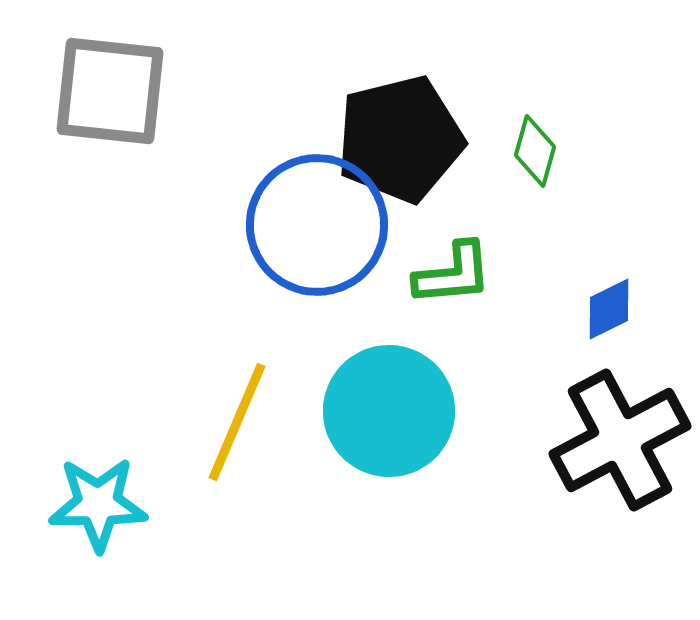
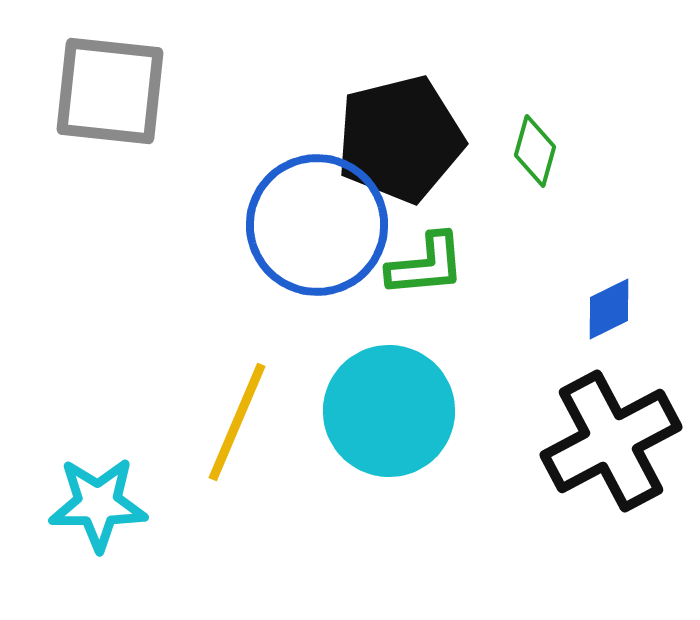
green L-shape: moved 27 px left, 9 px up
black cross: moved 9 px left, 1 px down
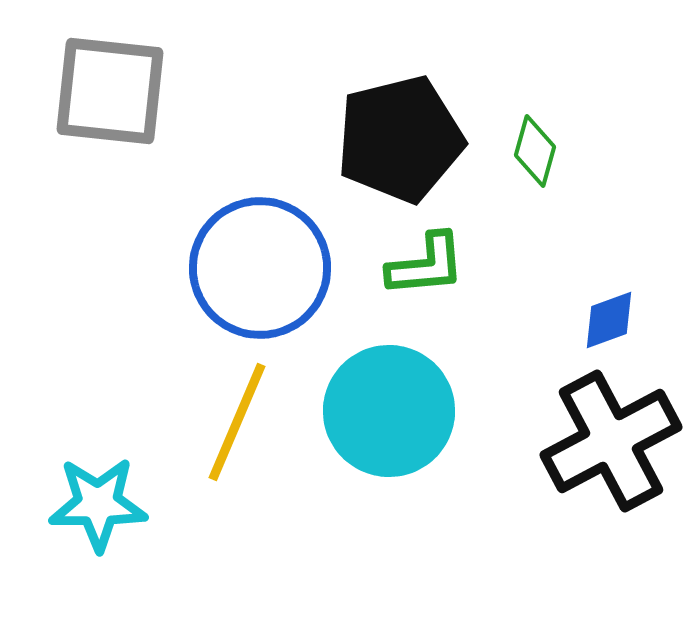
blue circle: moved 57 px left, 43 px down
blue diamond: moved 11 px down; rotated 6 degrees clockwise
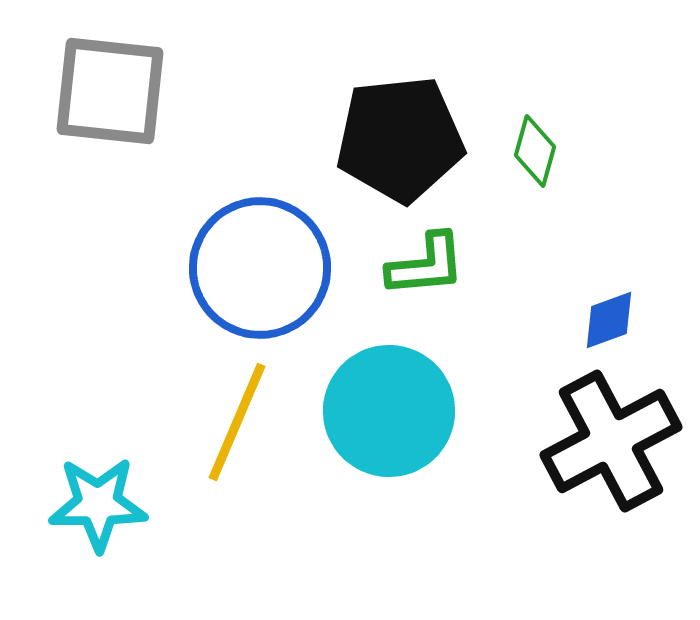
black pentagon: rotated 8 degrees clockwise
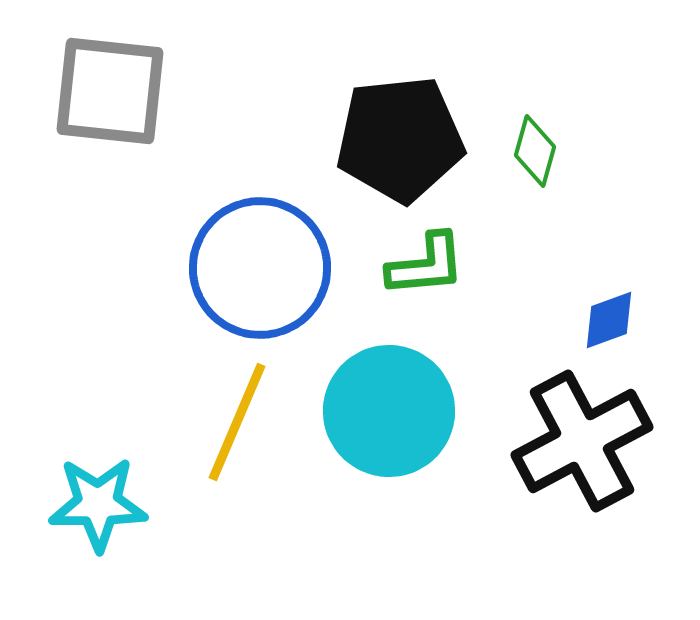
black cross: moved 29 px left
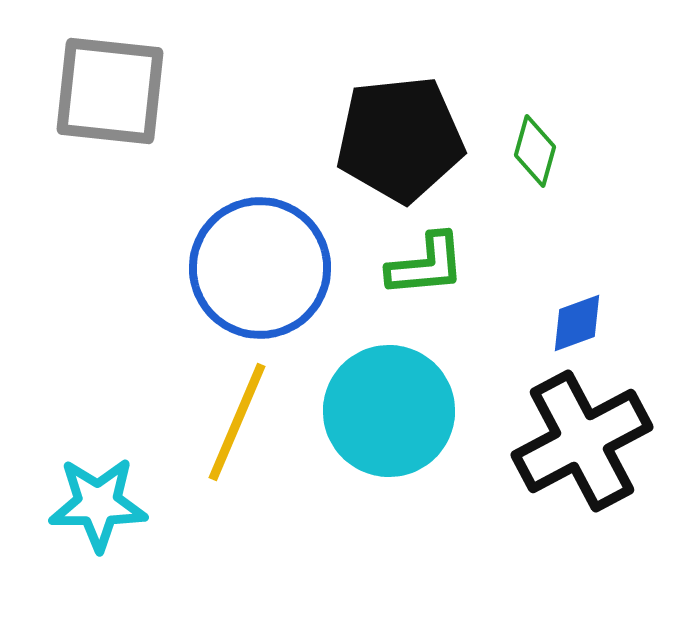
blue diamond: moved 32 px left, 3 px down
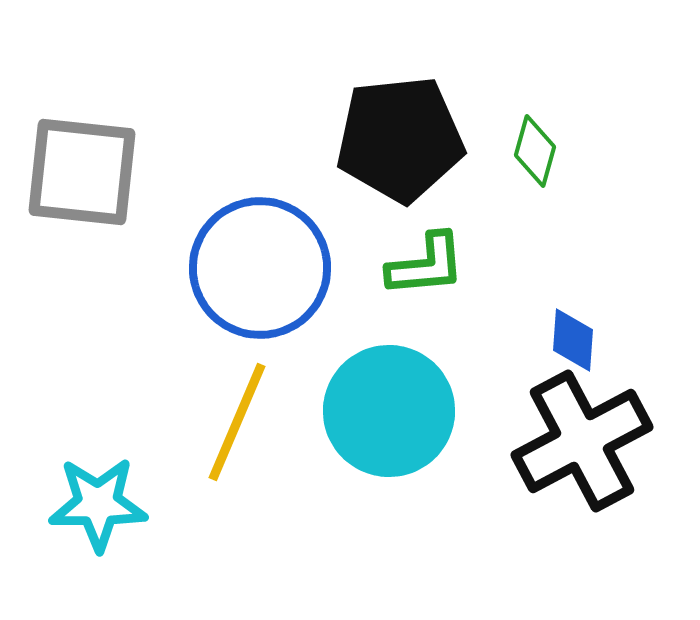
gray square: moved 28 px left, 81 px down
blue diamond: moved 4 px left, 17 px down; rotated 66 degrees counterclockwise
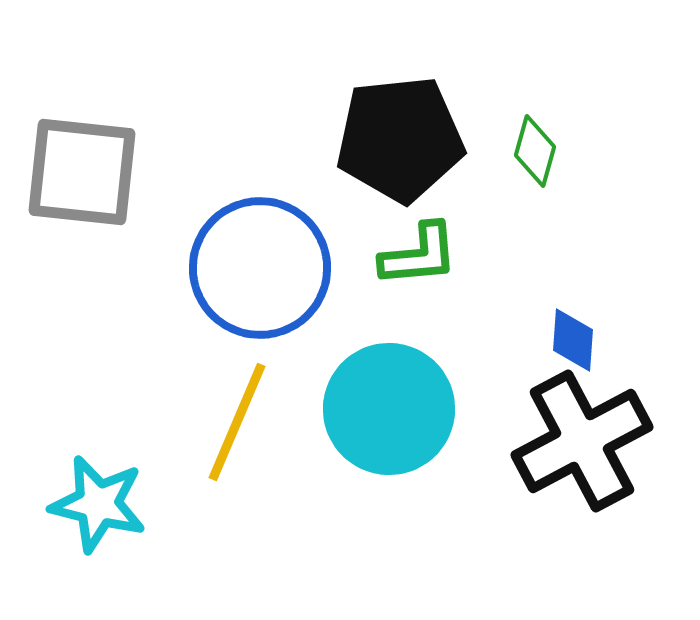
green L-shape: moved 7 px left, 10 px up
cyan circle: moved 2 px up
cyan star: rotated 14 degrees clockwise
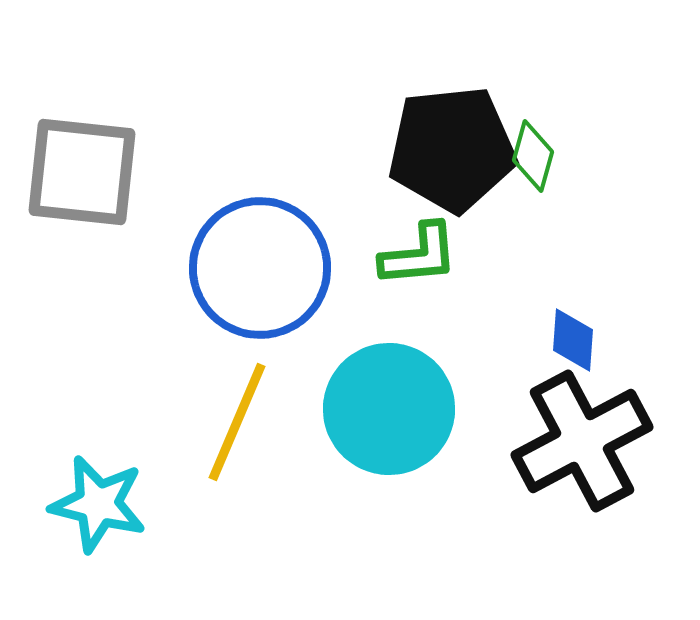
black pentagon: moved 52 px right, 10 px down
green diamond: moved 2 px left, 5 px down
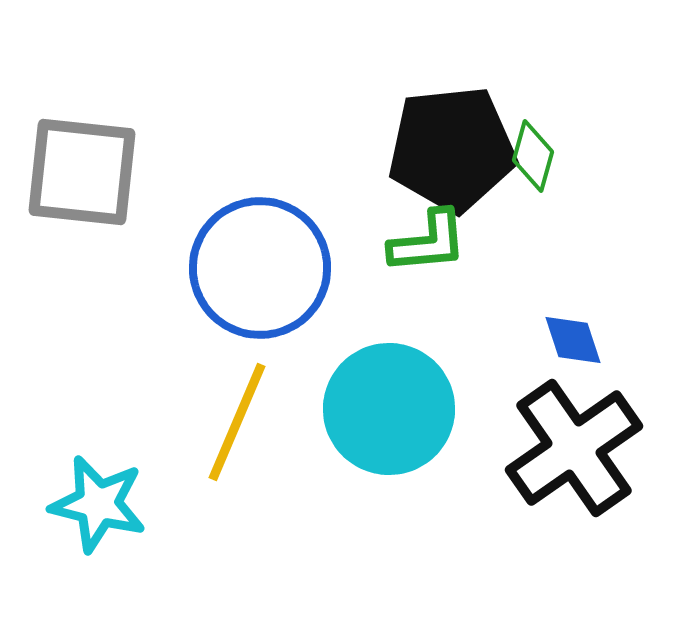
green L-shape: moved 9 px right, 13 px up
blue diamond: rotated 22 degrees counterclockwise
black cross: moved 8 px left, 7 px down; rotated 7 degrees counterclockwise
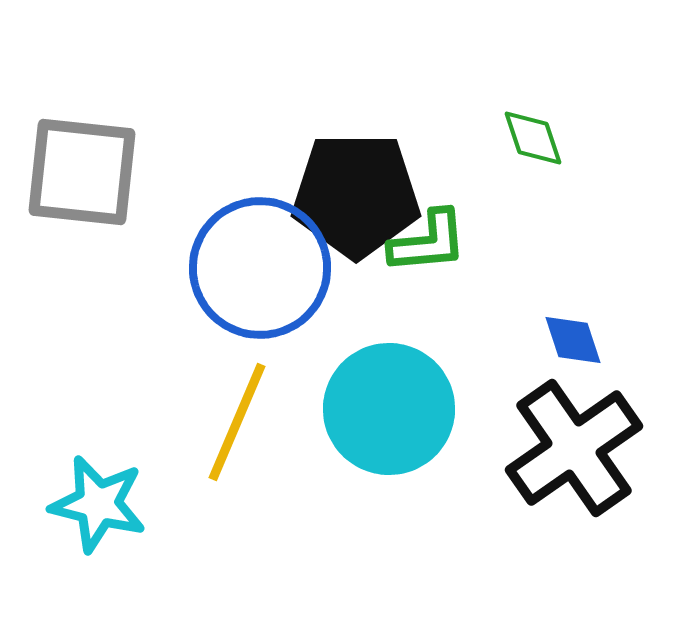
black pentagon: moved 96 px left, 46 px down; rotated 6 degrees clockwise
green diamond: moved 18 px up; rotated 34 degrees counterclockwise
